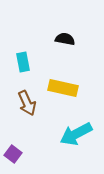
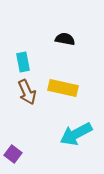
brown arrow: moved 11 px up
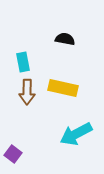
brown arrow: rotated 25 degrees clockwise
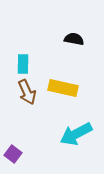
black semicircle: moved 9 px right
cyan rectangle: moved 2 px down; rotated 12 degrees clockwise
brown arrow: rotated 25 degrees counterclockwise
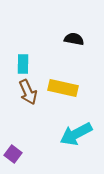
brown arrow: moved 1 px right
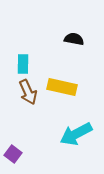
yellow rectangle: moved 1 px left, 1 px up
